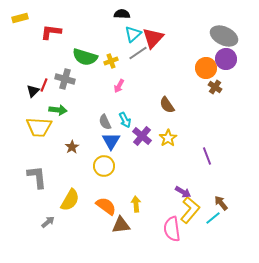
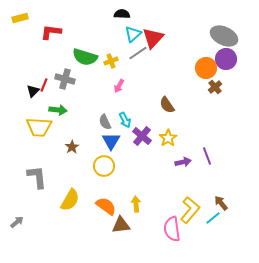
brown cross: rotated 16 degrees clockwise
purple arrow: moved 30 px up; rotated 42 degrees counterclockwise
gray arrow: moved 31 px left
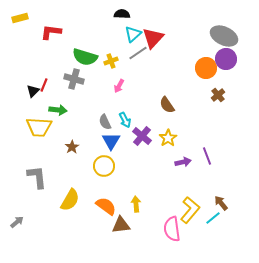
gray cross: moved 9 px right
brown cross: moved 3 px right, 8 px down
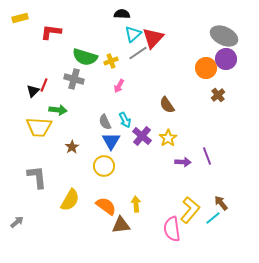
purple arrow: rotated 14 degrees clockwise
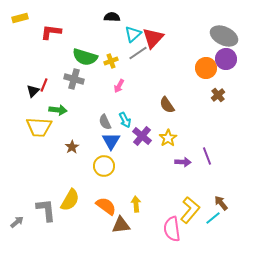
black semicircle: moved 10 px left, 3 px down
gray L-shape: moved 9 px right, 33 px down
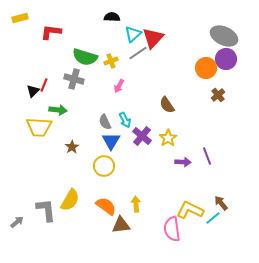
yellow L-shape: rotated 104 degrees counterclockwise
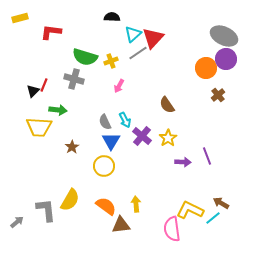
brown arrow: rotated 21 degrees counterclockwise
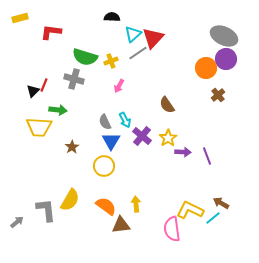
purple arrow: moved 10 px up
